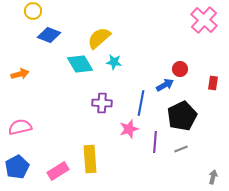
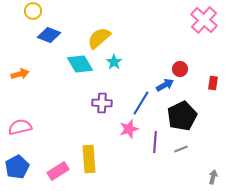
cyan star: rotated 28 degrees clockwise
blue line: rotated 20 degrees clockwise
yellow rectangle: moved 1 px left
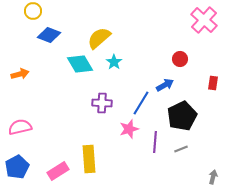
red circle: moved 10 px up
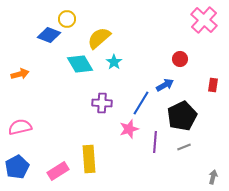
yellow circle: moved 34 px right, 8 px down
red rectangle: moved 2 px down
gray line: moved 3 px right, 2 px up
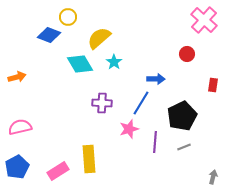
yellow circle: moved 1 px right, 2 px up
red circle: moved 7 px right, 5 px up
orange arrow: moved 3 px left, 3 px down
blue arrow: moved 9 px left, 6 px up; rotated 30 degrees clockwise
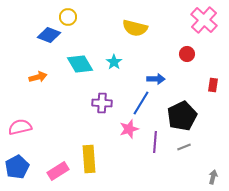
yellow semicircle: moved 36 px right, 10 px up; rotated 125 degrees counterclockwise
orange arrow: moved 21 px right
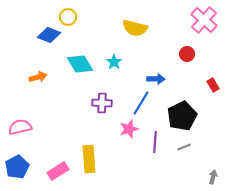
red rectangle: rotated 40 degrees counterclockwise
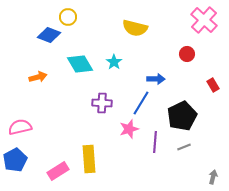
blue pentagon: moved 2 px left, 7 px up
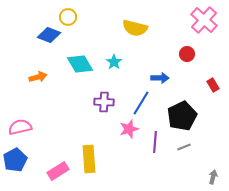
blue arrow: moved 4 px right, 1 px up
purple cross: moved 2 px right, 1 px up
